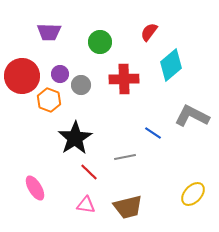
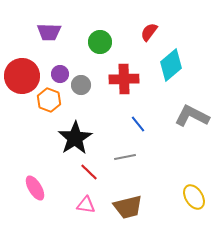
blue line: moved 15 px left, 9 px up; rotated 18 degrees clockwise
yellow ellipse: moved 1 px right, 3 px down; rotated 75 degrees counterclockwise
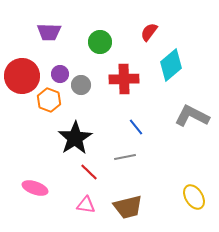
blue line: moved 2 px left, 3 px down
pink ellipse: rotated 40 degrees counterclockwise
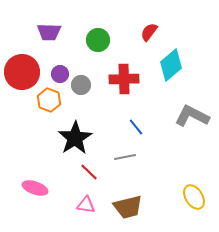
green circle: moved 2 px left, 2 px up
red circle: moved 4 px up
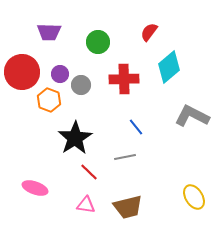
green circle: moved 2 px down
cyan diamond: moved 2 px left, 2 px down
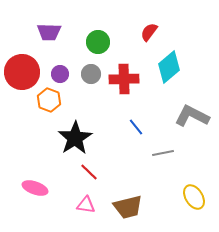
gray circle: moved 10 px right, 11 px up
gray line: moved 38 px right, 4 px up
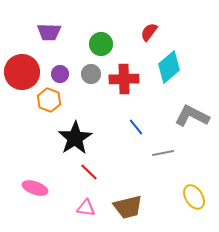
green circle: moved 3 px right, 2 px down
pink triangle: moved 3 px down
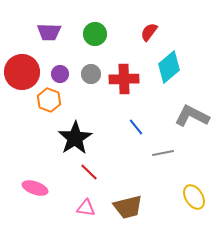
green circle: moved 6 px left, 10 px up
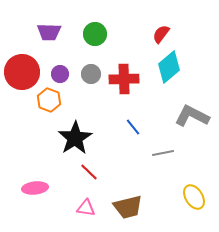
red semicircle: moved 12 px right, 2 px down
blue line: moved 3 px left
pink ellipse: rotated 25 degrees counterclockwise
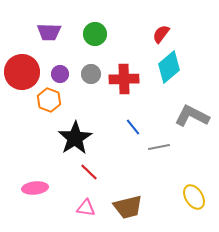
gray line: moved 4 px left, 6 px up
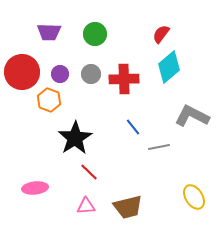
pink triangle: moved 2 px up; rotated 12 degrees counterclockwise
